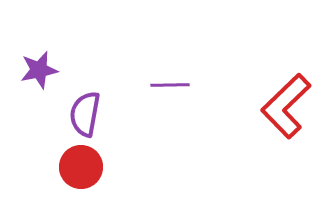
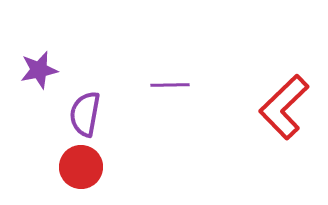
red L-shape: moved 2 px left, 1 px down
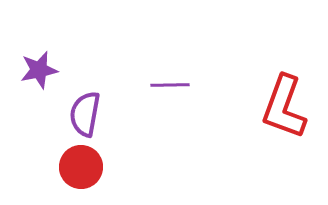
red L-shape: rotated 26 degrees counterclockwise
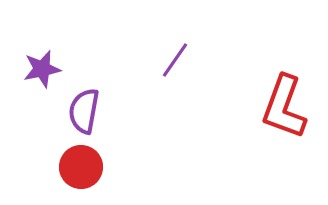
purple star: moved 3 px right, 1 px up
purple line: moved 5 px right, 25 px up; rotated 54 degrees counterclockwise
purple semicircle: moved 1 px left, 3 px up
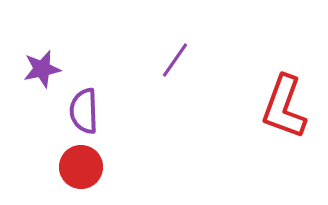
purple semicircle: rotated 12 degrees counterclockwise
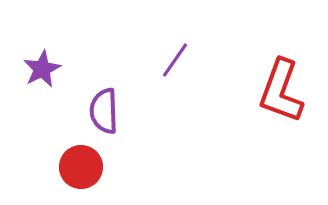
purple star: rotated 15 degrees counterclockwise
red L-shape: moved 3 px left, 16 px up
purple semicircle: moved 20 px right
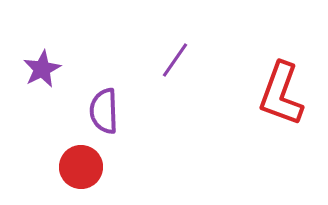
red L-shape: moved 3 px down
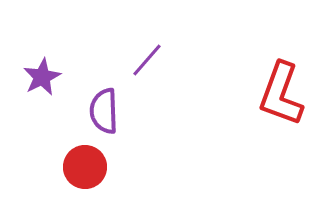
purple line: moved 28 px left; rotated 6 degrees clockwise
purple star: moved 8 px down
red circle: moved 4 px right
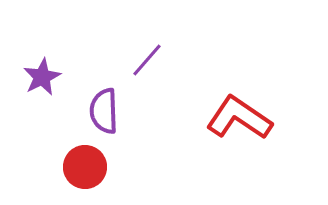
red L-shape: moved 42 px left, 24 px down; rotated 104 degrees clockwise
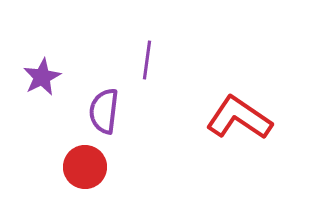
purple line: rotated 33 degrees counterclockwise
purple semicircle: rotated 9 degrees clockwise
